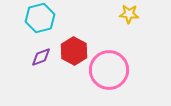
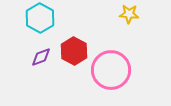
cyan hexagon: rotated 16 degrees counterclockwise
pink circle: moved 2 px right
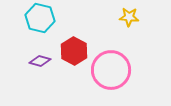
yellow star: moved 3 px down
cyan hexagon: rotated 16 degrees counterclockwise
purple diamond: moved 1 px left, 4 px down; rotated 35 degrees clockwise
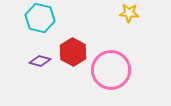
yellow star: moved 4 px up
red hexagon: moved 1 px left, 1 px down
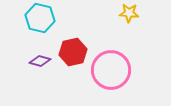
red hexagon: rotated 20 degrees clockwise
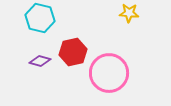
pink circle: moved 2 px left, 3 px down
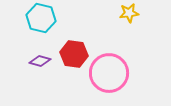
yellow star: rotated 12 degrees counterclockwise
cyan hexagon: moved 1 px right
red hexagon: moved 1 px right, 2 px down; rotated 20 degrees clockwise
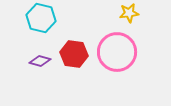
pink circle: moved 8 px right, 21 px up
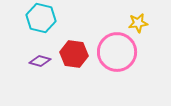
yellow star: moved 9 px right, 10 px down
